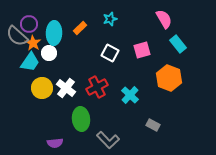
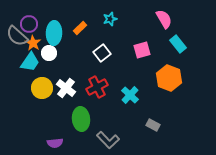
white square: moved 8 px left; rotated 24 degrees clockwise
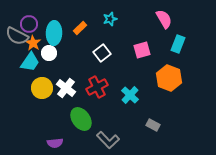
gray semicircle: rotated 15 degrees counterclockwise
cyan rectangle: rotated 60 degrees clockwise
green ellipse: rotated 30 degrees counterclockwise
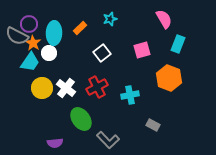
cyan cross: rotated 36 degrees clockwise
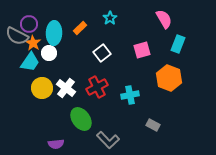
cyan star: moved 1 px up; rotated 16 degrees counterclockwise
purple semicircle: moved 1 px right, 1 px down
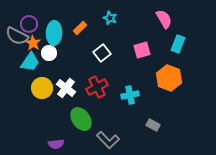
cyan star: rotated 16 degrees counterclockwise
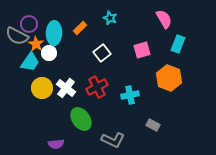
orange star: moved 3 px right, 1 px down
gray L-shape: moved 5 px right; rotated 20 degrees counterclockwise
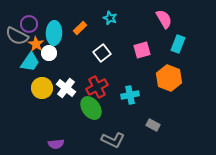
green ellipse: moved 10 px right, 11 px up
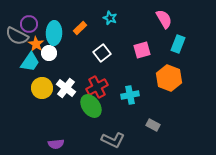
green ellipse: moved 2 px up
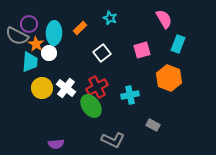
cyan trapezoid: rotated 30 degrees counterclockwise
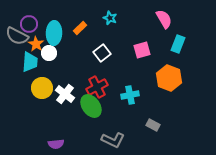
white cross: moved 1 px left, 6 px down
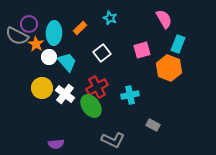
white circle: moved 4 px down
cyan trapezoid: moved 37 px right; rotated 45 degrees counterclockwise
orange hexagon: moved 10 px up
